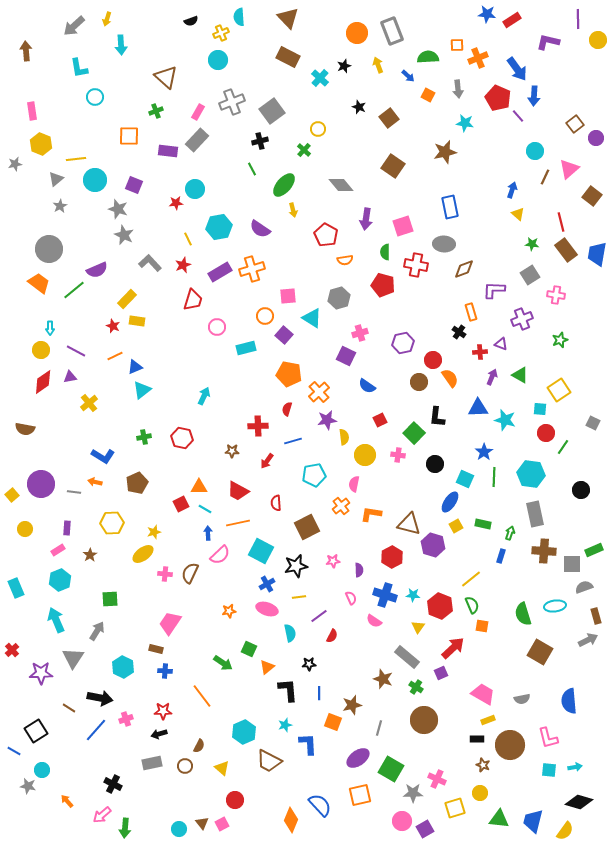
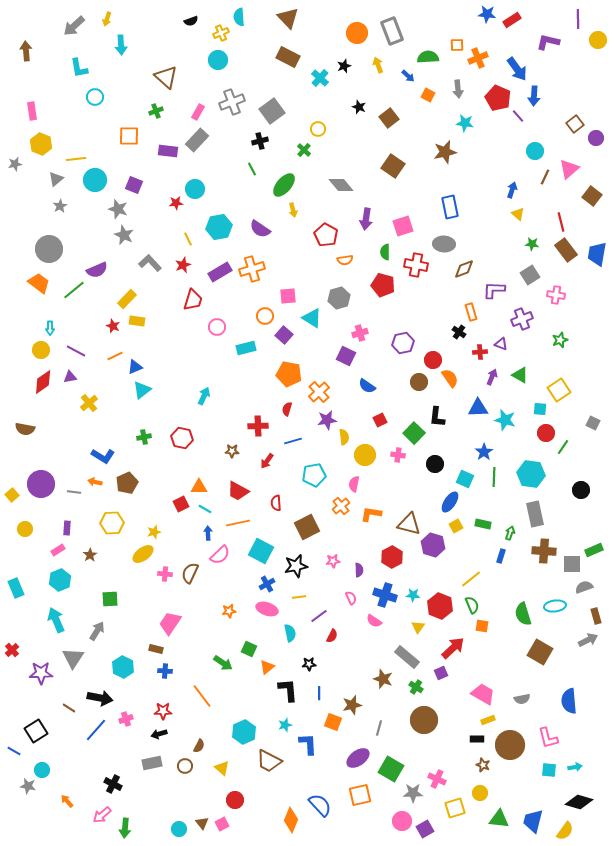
brown pentagon at (137, 483): moved 10 px left
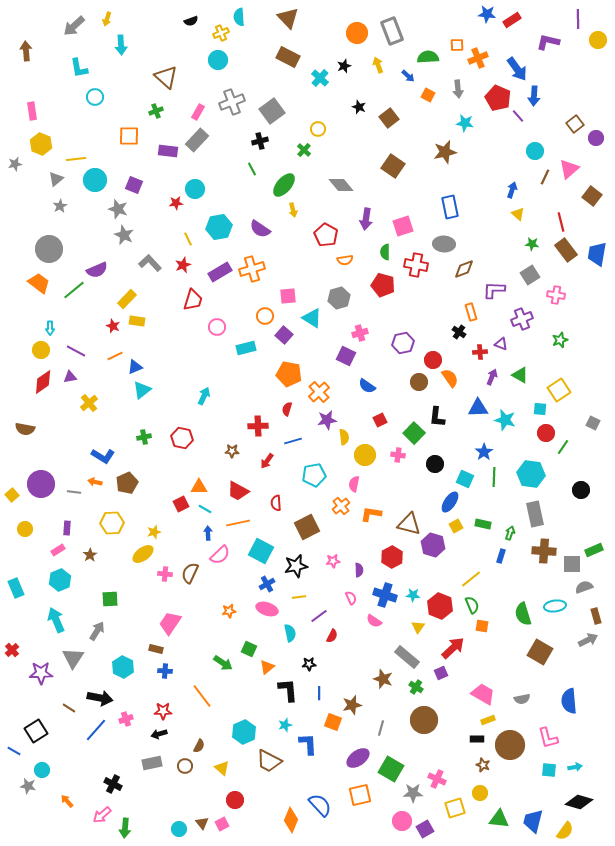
gray line at (379, 728): moved 2 px right
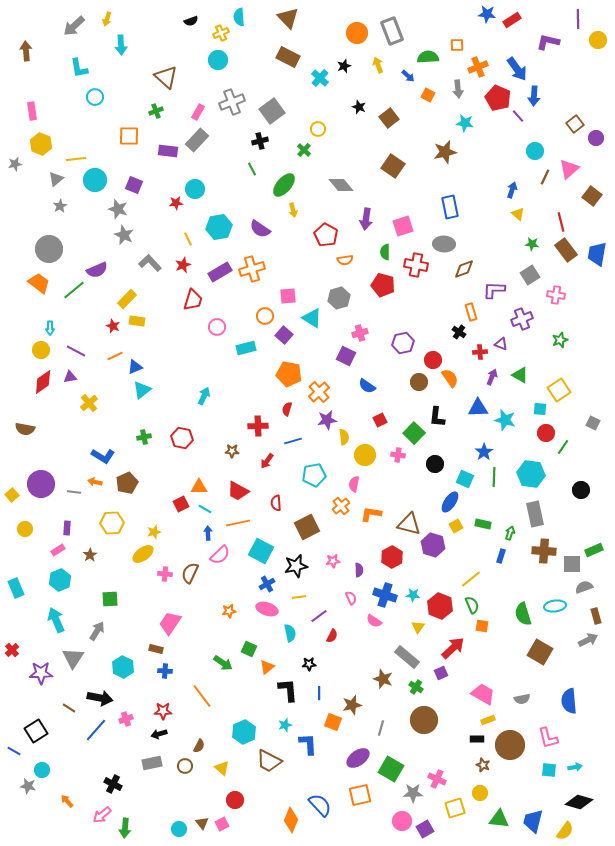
orange cross at (478, 58): moved 9 px down
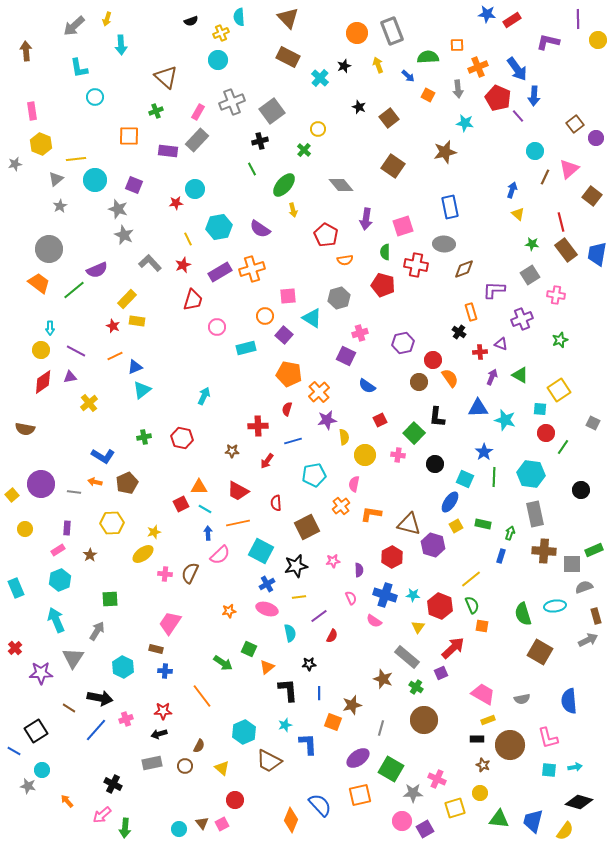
red cross at (12, 650): moved 3 px right, 2 px up
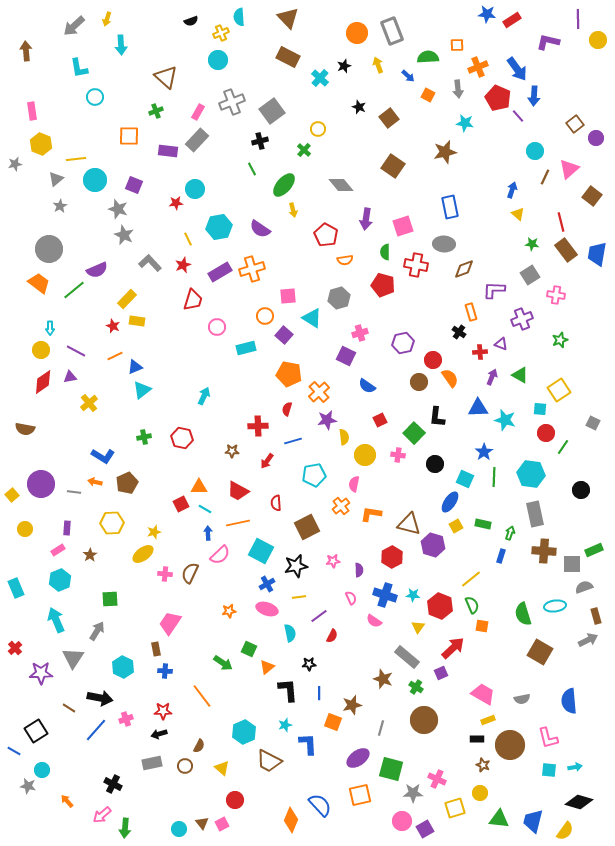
brown rectangle at (156, 649): rotated 64 degrees clockwise
green square at (391, 769): rotated 15 degrees counterclockwise
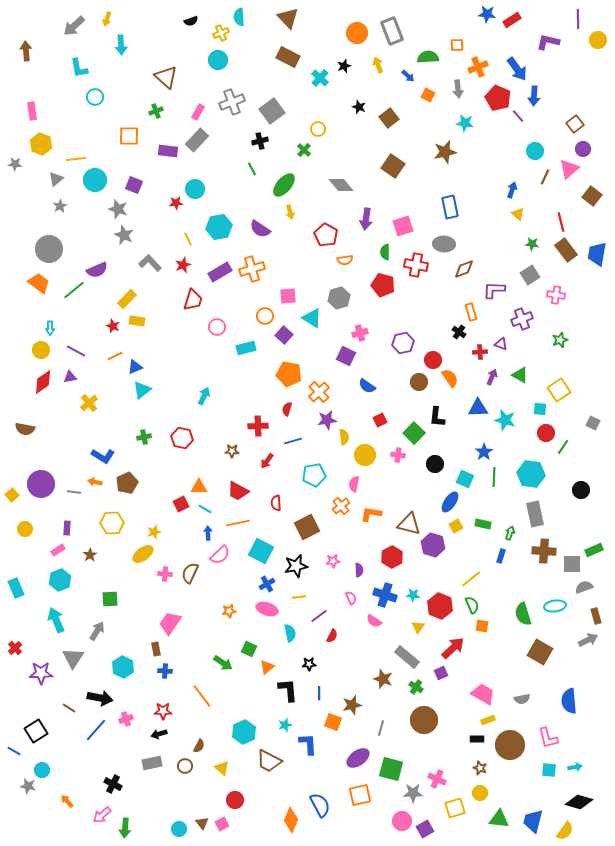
purple circle at (596, 138): moved 13 px left, 11 px down
gray star at (15, 164): rotated 16 degrees clockwise
yellow arrow at (293, 210): moved 3 px left, 2 px down
brown star at (483, 765): moved 3 px left, 3 px down
blue semicircle at (320, 805): rotated 15 degrees clockwise
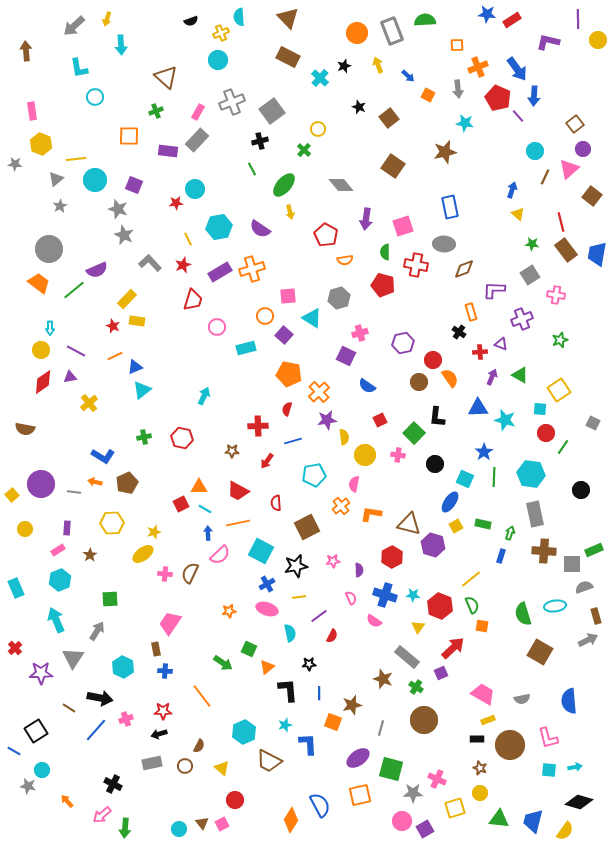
green semicircle at (428, 57): moved 3 px left, 37 px up
orange diamond at (291, 820): rotated 10 degrees clockwise
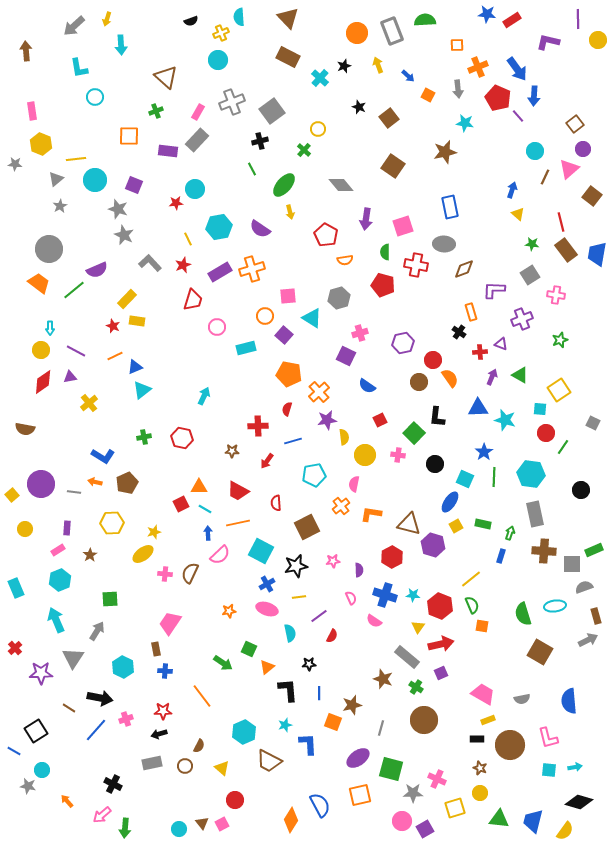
red arrow at (453, 648): moved 12 px left, 4 px up; rotated 30 degrees clockwise
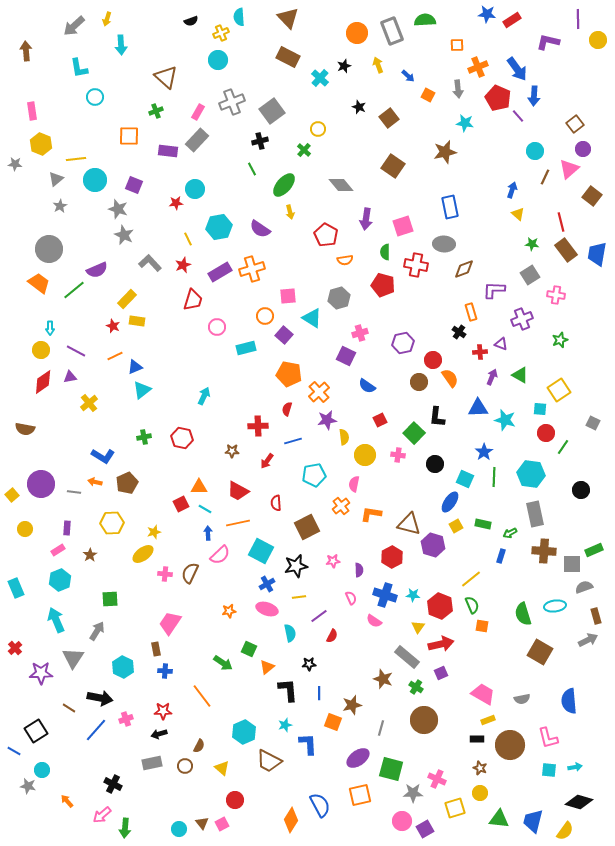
green arrow at (510, 533): rotated 136 degrees counterclockwise
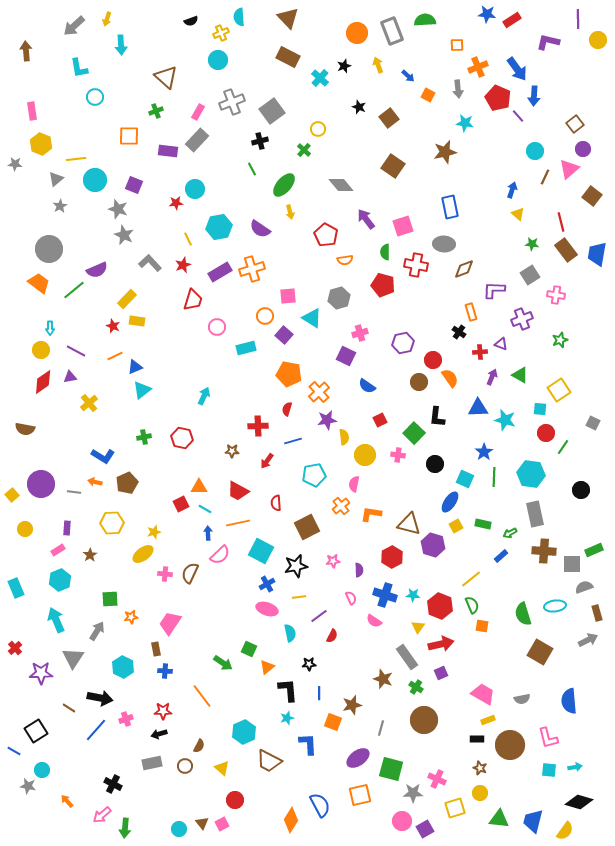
purple arrow at (366, 219): rotated 135 degrees clockwise
blue rectangle at (501, 556): rotated 32 degrees clockwise
orange star at (229, 611): moved 98 px left, 6 px down
brown rectangle at (596, 616): moved 1 px right, 3 px up
gray rectangle at (407, 657): rotated 15 degrees clockwise
cyan star at (285, 725): moved 2 px right, 7 px up
